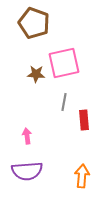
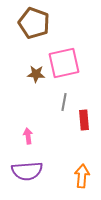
pink arrow: moved 1 px right
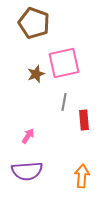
brown star: rotated 24 degrees counterclockwise
pink arrow: rotated 42 degrees clockwise
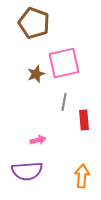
pink arrow: moved 10 px right, 4 px down; rotated 42 degrees clockwise
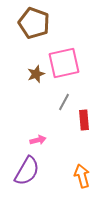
gray line: rotated 18 degrees clockwise
purple semicircle: rotated 56 degrees counterclockwise
orange arrow: rotated 20 degrees counterclockwise
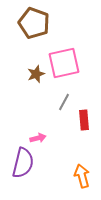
pink arrow: moved 2 px up
purple semicircle: moved 4 px left, 8 px up; rotated 16 degrees counterclockwise
